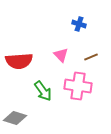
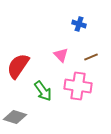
red semicircle: moved 1 px left, 5 px down; rotated 128 degrees clockwise
gray diamond: moved 1 px up
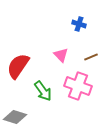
pink cross: rotated 12 degrees clockwise
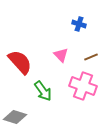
red semicircle: moved 2 px right, 4 px up; rotated 104 degrees clockwise
pink cross: moved 5 px right
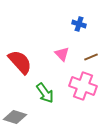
pink triangle: moved 1 px right, 1 px up
green arrow: moved 2 px right, 2 px down
